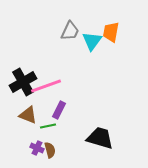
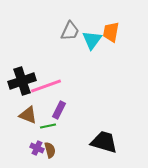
cyan triangle: moved 1 px up
black cross: moved 1 px left, 1 px up; rotated 12 degrees clockwise
black trapezoid: moved 4 px right, 4 px down
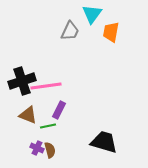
cyan triangle: moved 26 px up
pink line: rotated 12 degrees clockwise
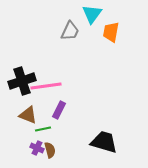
green line: moved 5 px left, 3 px down
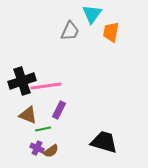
brown semicircle: moved 1 px right, 1 px down; rotated 70 degrees clockwise
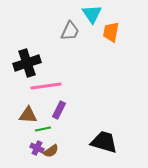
cyan triangle: rotated 10 degrees counterclockwise
black cross: moved 5 px right, 18 px up
brown triangle: rotated 18 degrees counterclockwise
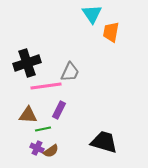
gray trapezoid: moved 41 px down
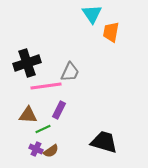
green line: rotated 14 degrees counterclockwise
purple cross: moved 1 px left, 1 px down
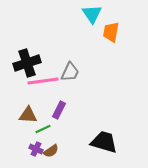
pink line: moved 3 px left, 5 px up
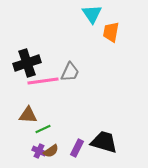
purple rectangle: moved 18 px right, 38 px down
purple cross: moved 3 px right, 2 px down
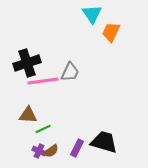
orange trapezoid: rotated 15 degrees clockwise
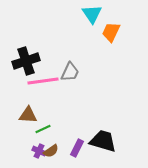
black cross: moved 1 px left, 2 px up
black trapezoid: moved 1 px left, 1 px up
